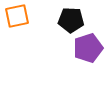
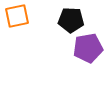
purple pentagon: rotated 8 degrees clockwise
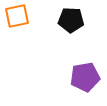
purple pentagon: moved 3 px left, 29 px down
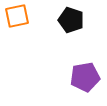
black pentagon: rotated 15 degrees clockwise
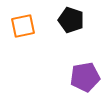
orange square: moved 6 px right, 10 px down
